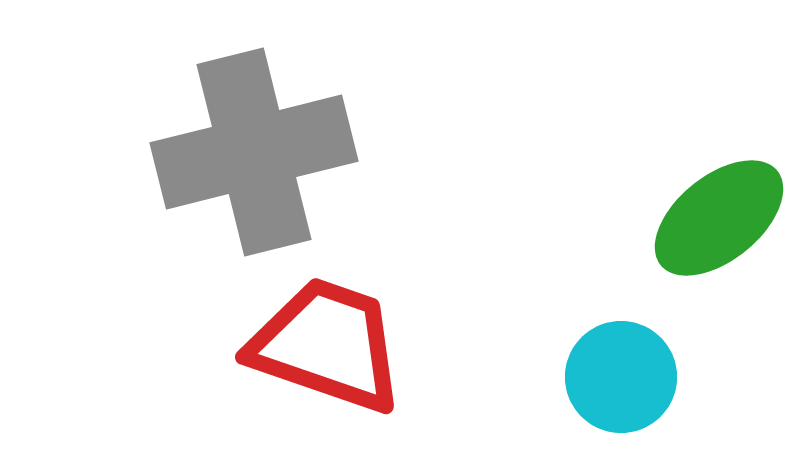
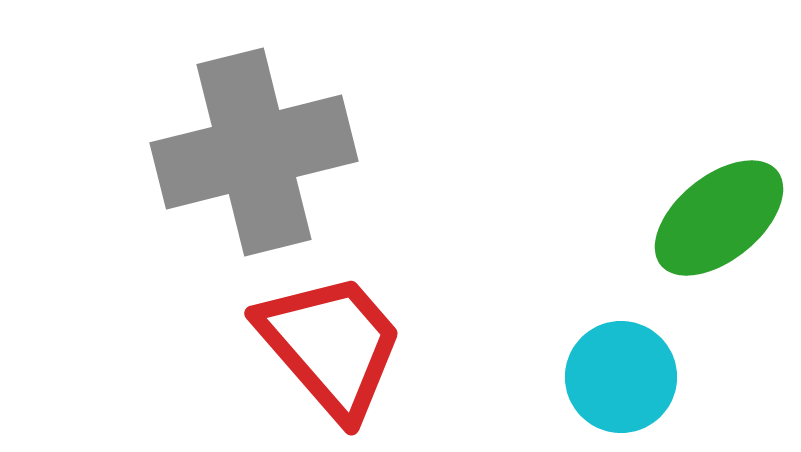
red trapezoid: moved 4 px right; rotated 30 degrees clockwise
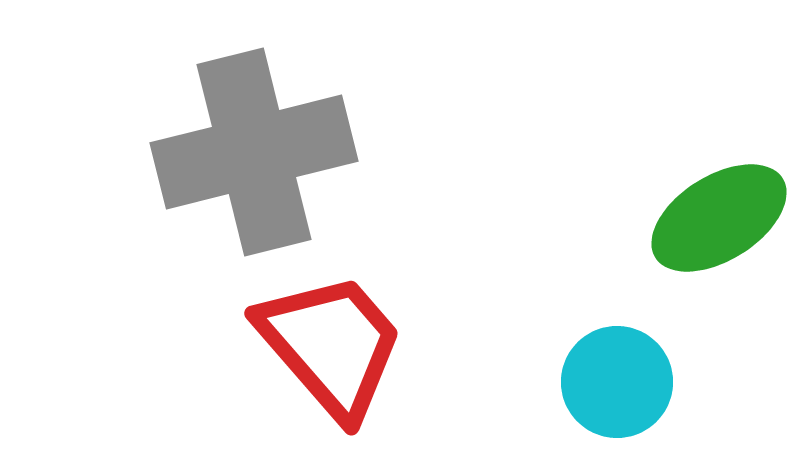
green ellipse: rotated 7 degrees clockwise
cyan circle: moved 4 px left, 5 px down
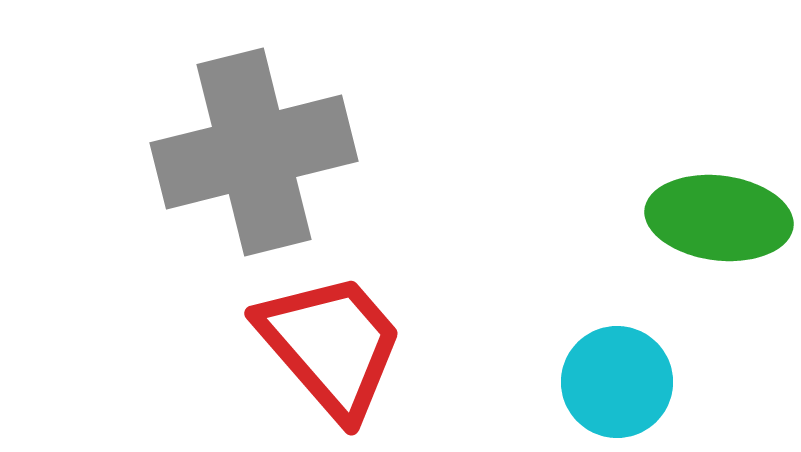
green ellipse: rotated 39 degrees clockwise
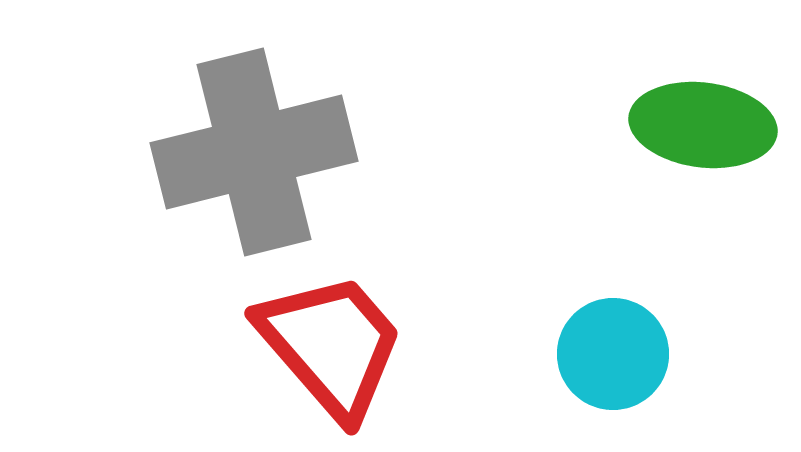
green ellipse: moved 16 px left, 93 px up
cyan circle: moved 4 px left, 28 px up
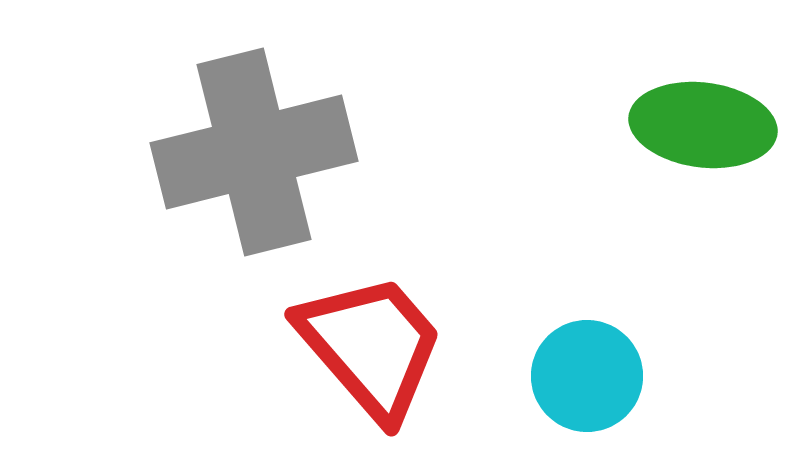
red trapezoid: moved 40 px right, 1 px down
cyan circle: moved 26 px left, 22 px down
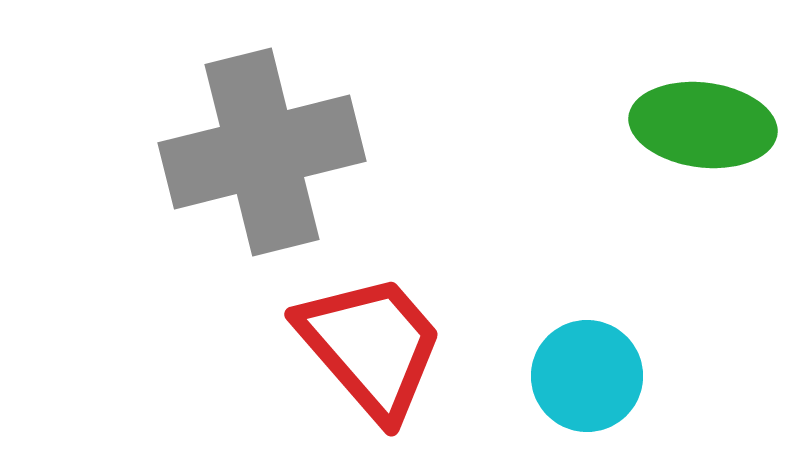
gray cross: moved 8 px right
